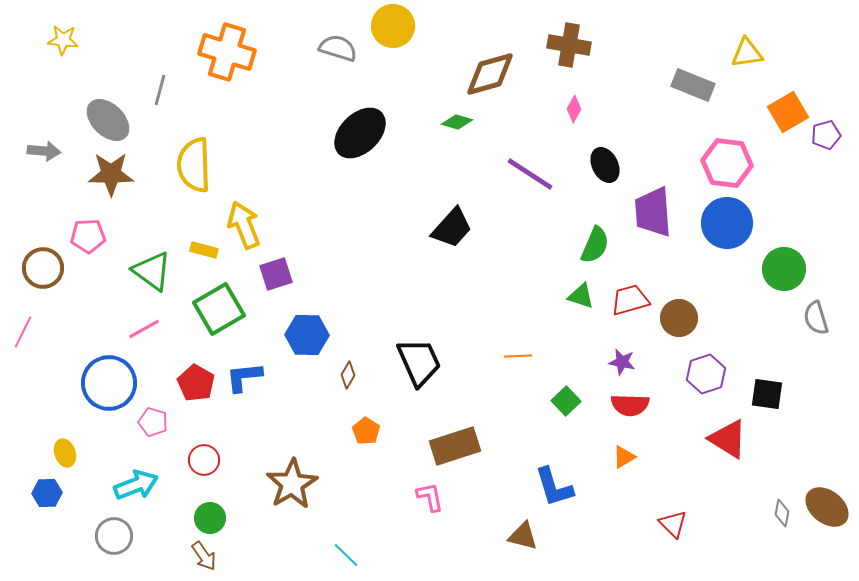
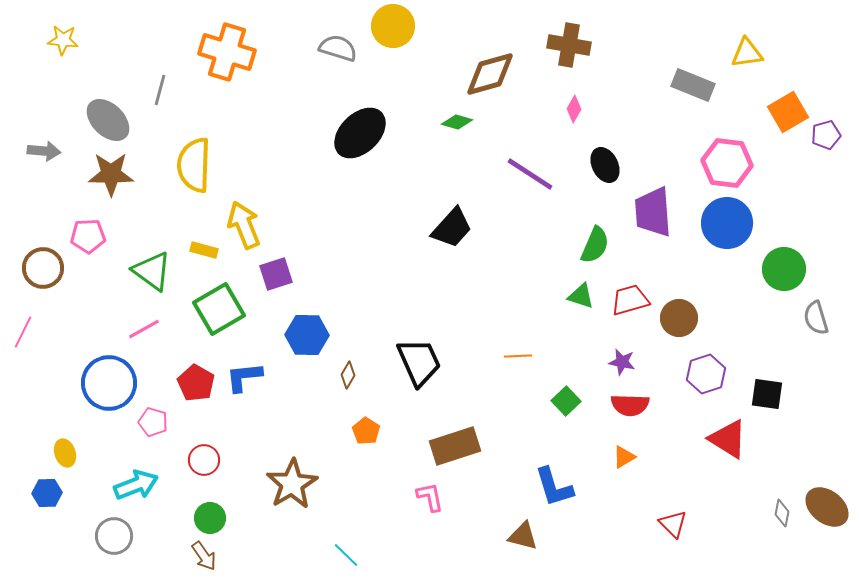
yellow semicircle at (194, 165): rotated 4 degrees clockwise
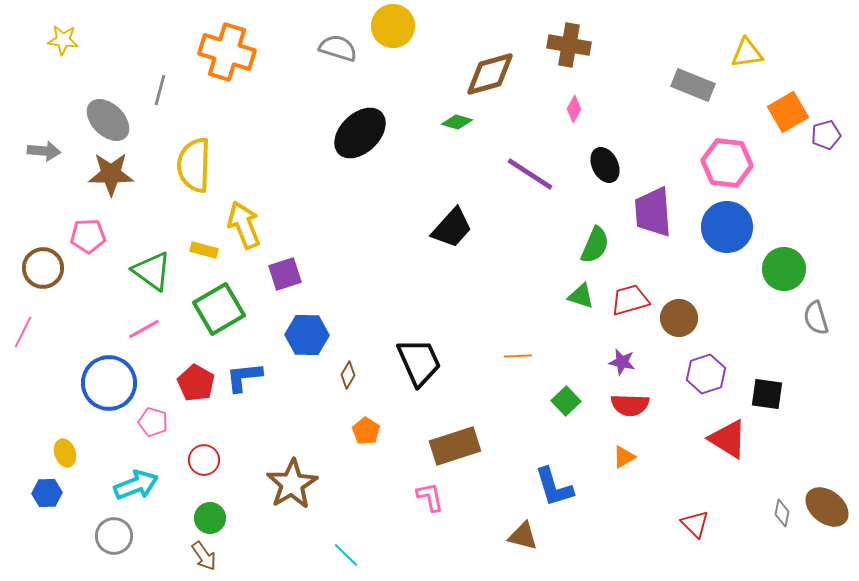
blue circle at (727, 223): moved 4 px down
purple square at (276, 274): moved 9 px right
red triangle at (673, 524): moved 22 px right
